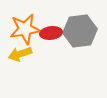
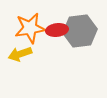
orange star: moved 5 px right, 1 px up
red ellipse: moved 6 px right, 3 px up
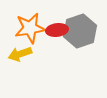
gray hexagon: rotated 12 degrees counterclockwise
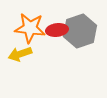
orange star: rotated 16 degrees clockwise
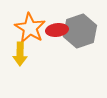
orange star: rotated 24 degrees clockwise
yellow arrow: rotated 70 degrees counterclockwise
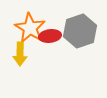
red ellipse: moved 7 px left, 6 px down
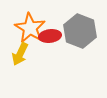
gray hexagon: rotated 20 degrees counterclockwise
yellow arrow: rotated 25 degrees clockwise
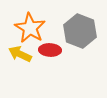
red ellipse: moved 14 px down; rotated 10 degrees clockwise
yellow arrow: rotated 90 degrees clockwise
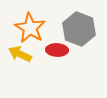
gray hexagon: moved 1 px left, 2 px up
red ellipse: moved 7 px right
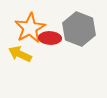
orange star: rotated 12 degrees clockwise
red ellipse: moved 7 px left, 12 px up
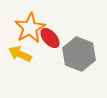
gray hexagon: moved 25 px down
red ellipse: rotated 45 degrees clockwise
